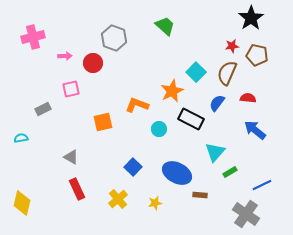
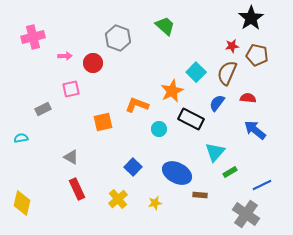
gray hexagon: moved 4 px right
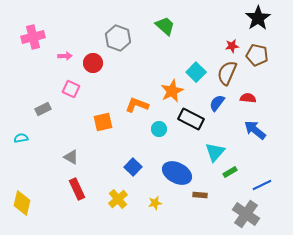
black star: moved 7 px right
pink square: rotated 36 degrees clockwise
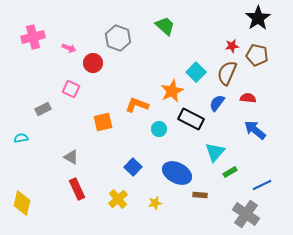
pink arrow: moved 4 px right, 8 px up; rotated 24 degrees clockwise
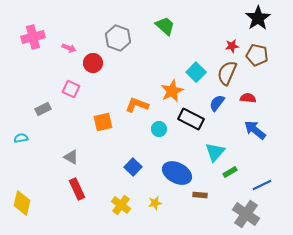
yellow cross: moved 3 px right, 6 px down; rotated 12 degrees counterclockwise
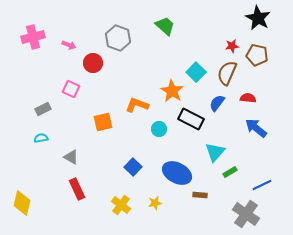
black star: rotated 10 degrees counterclockwise
pink arrow: moved 3 px up
orange star: rotated 15 degrees counterclockwise
blue arrow: moved 1 px right, 2 px up
cyan semicircle: moved 20 px right
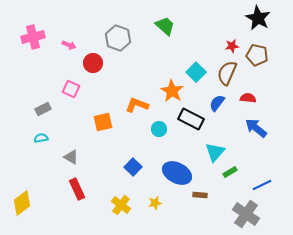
yellow diamond: rotated 40 degrees clockwise
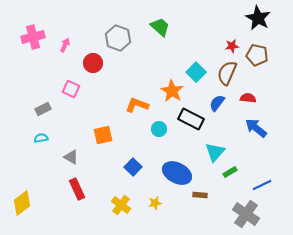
green trapezoid: moved 5 px left, 1 px down
pink arrow: moved 4 px left; rotated 88 degrees counterclockwise
orange square: moved 13 px down
